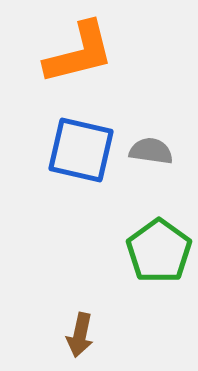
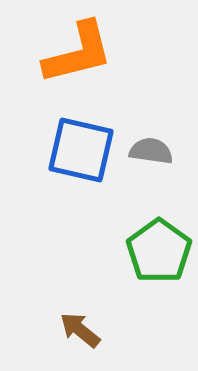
orange L-shape: moved 1 px left
brown arrow: moved 5 px up; rotated 117 degrees clockwise
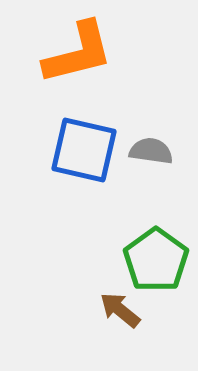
blue square: moved 3 px right
green pentagon: moved 3 px left, 9 px down
brown arrow: moved 40 px right, 20 px up
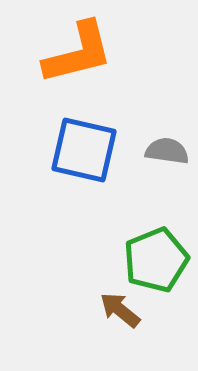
gray semicircle: moved 16 px right
green pentagon: rotated 14 degrees clockwise
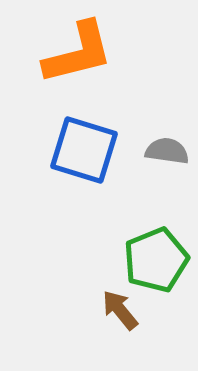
blue square: rotated 4 degrees clockwise
brown arrow: rotated 12 degrees clockwise
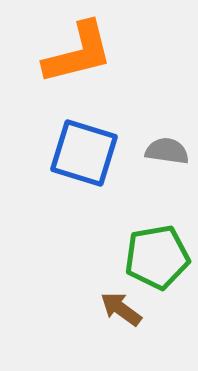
blue square: moved 3 px down
green pentagon: moved 1 px right, 3 px up; rotated 12 degrees clockwise
brown arrow: moved 1 px right, 1 px up; rotated 15 degrees counterclockwise
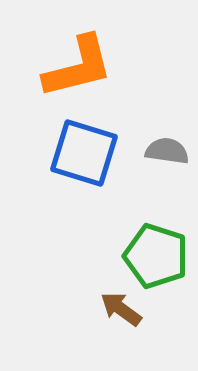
orange L-shape: moved 14 px down
green pentagon: moved 1 px left, 1 px up; rotated 28 degrees clockwise
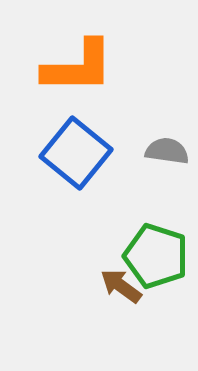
orange L-shape: rotated 14 degrees clockwise
blue square: moved 8 px left; rotated 22 degrees clockwise
brown arrow: moved 23 px up
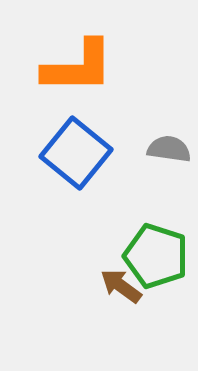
gray semicircle: moved 2 px right, 2 px up
